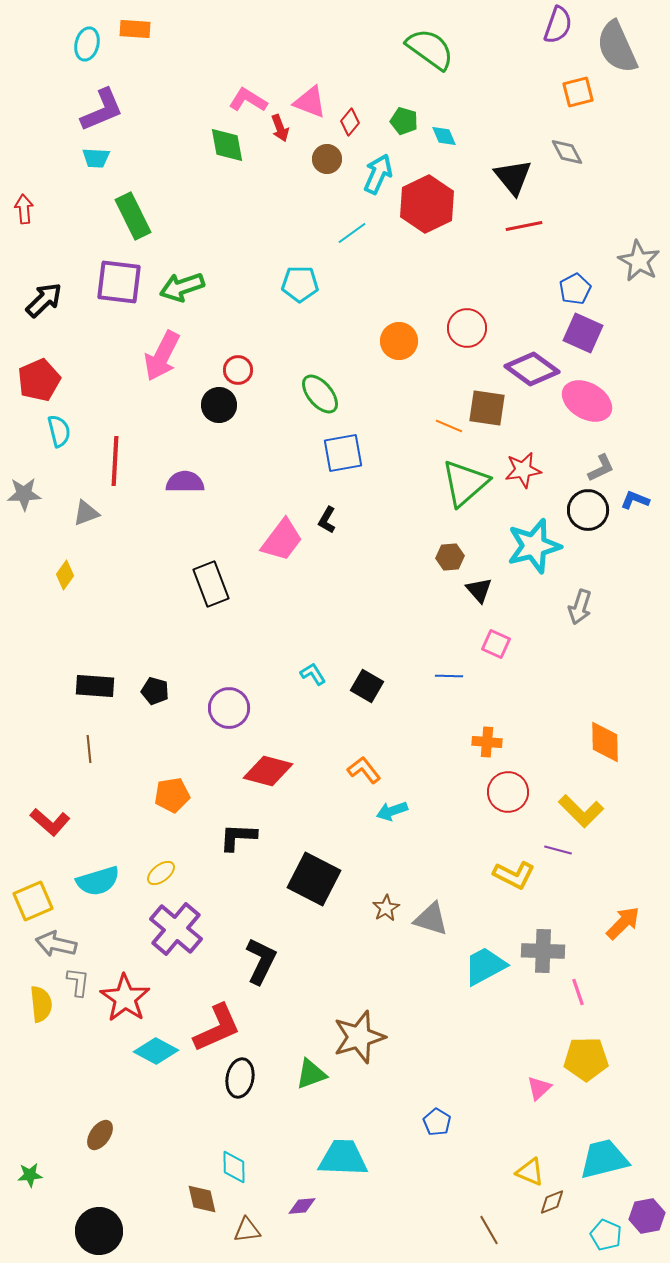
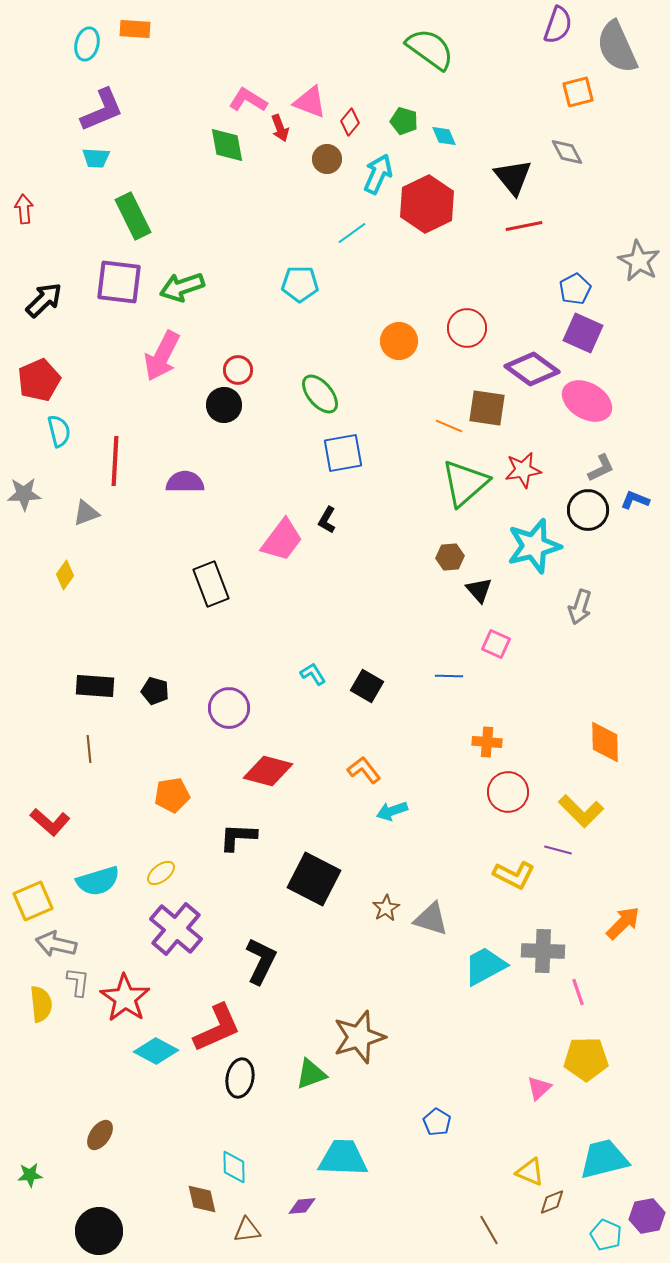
black circle at (219, 405): moved 5 px right
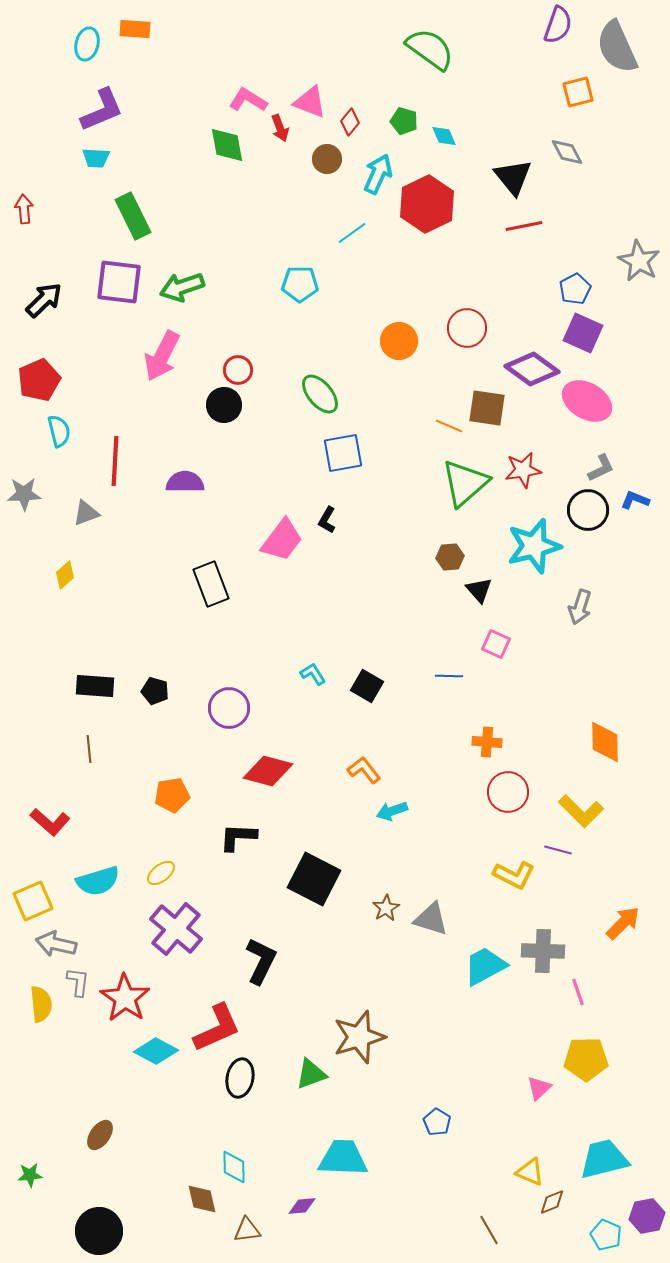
yellow diamond at (65, 575): rotated 12 degrees clockwise
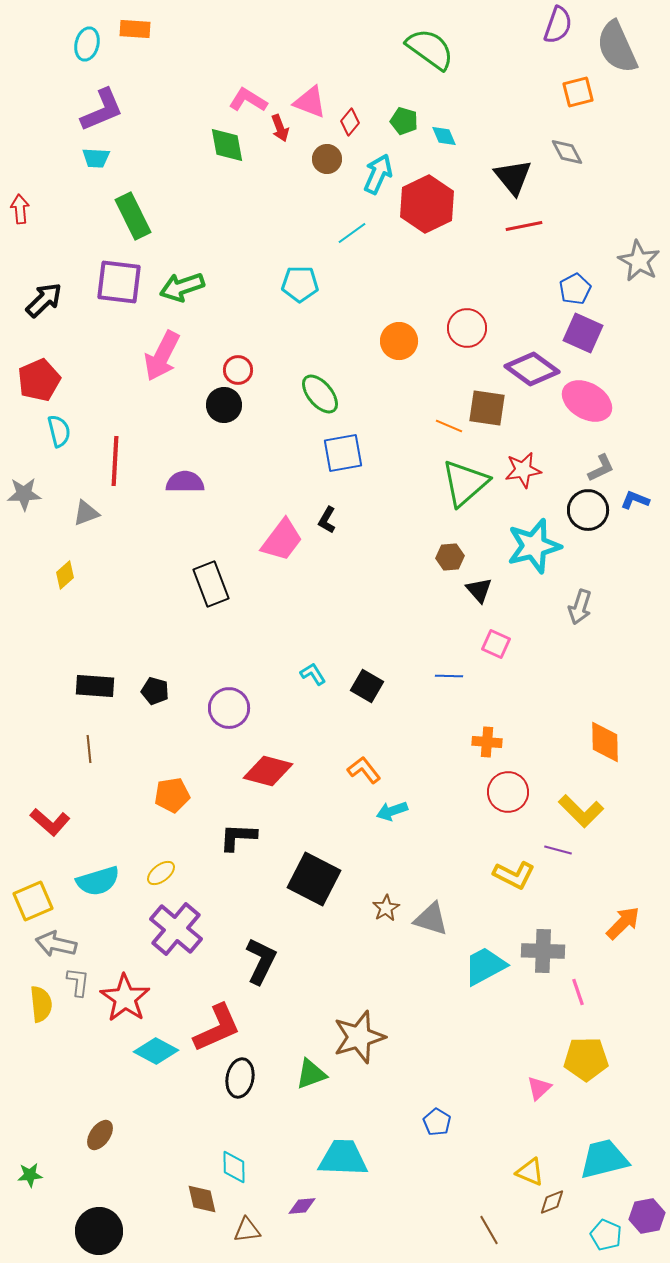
red arrow at (24, 209): moved 4 px left
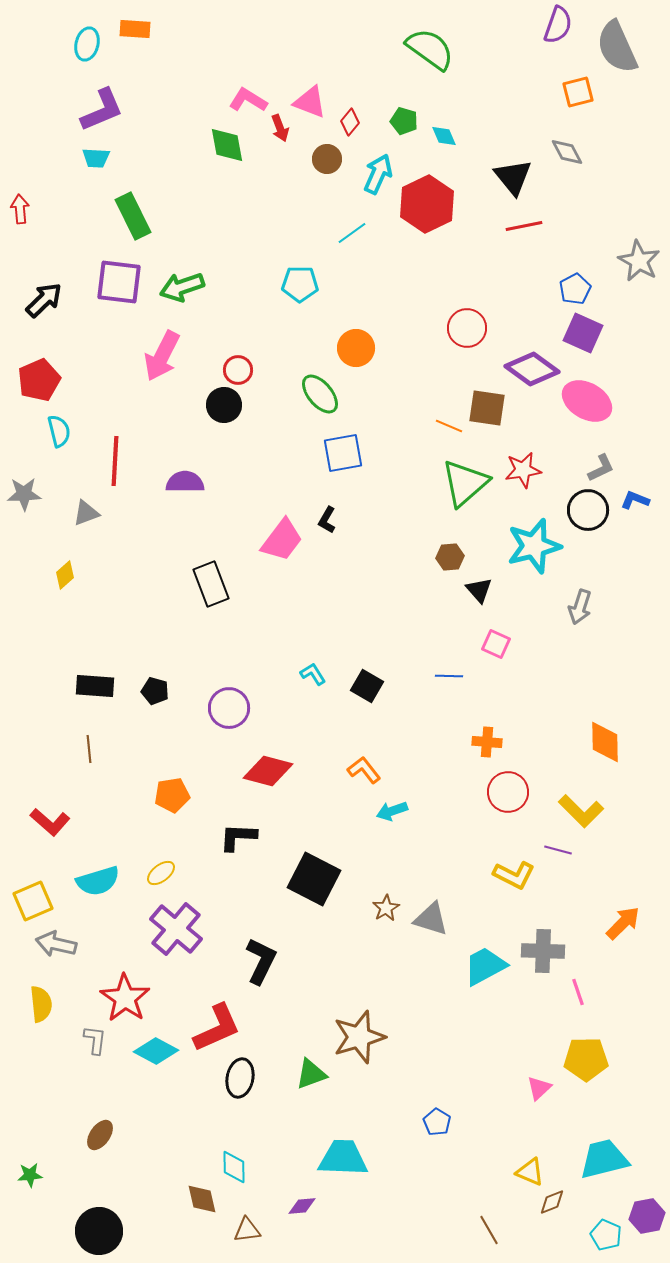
orange circle at (399, 341): moved 43 px left, 7 px down
gray L-shape at (78, 982): moved 17 px right, 58 px down
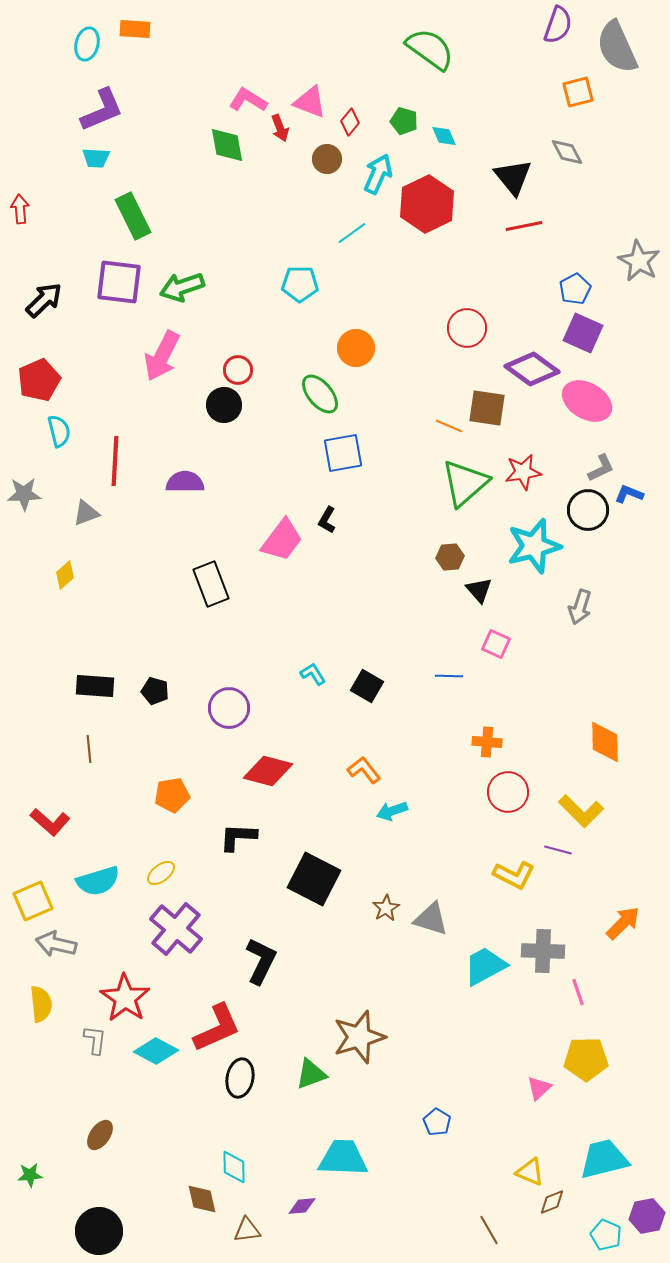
red star at (523, 470): moved 2 px down
blue L-shape at (635, 500): moved 6 px left, 6 px up
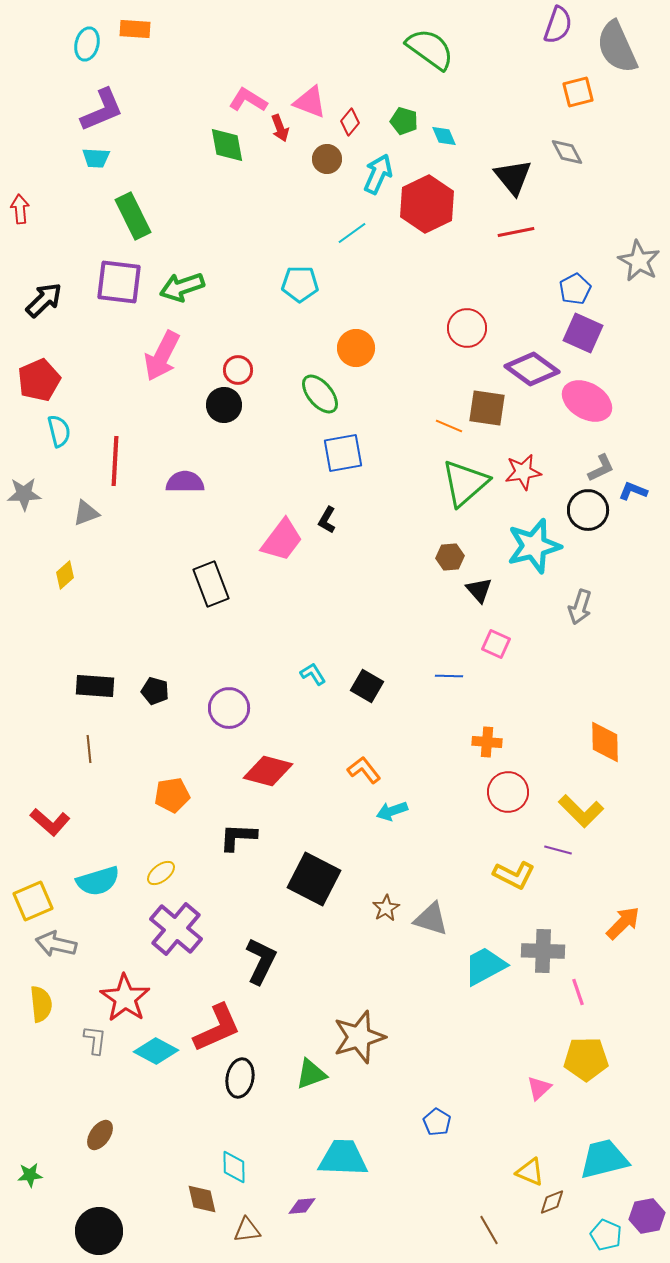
red line at (524, 226): moved 8 px left, 6 px down
blue L-shape at (629, 494): moved 4 px right, 3 px up
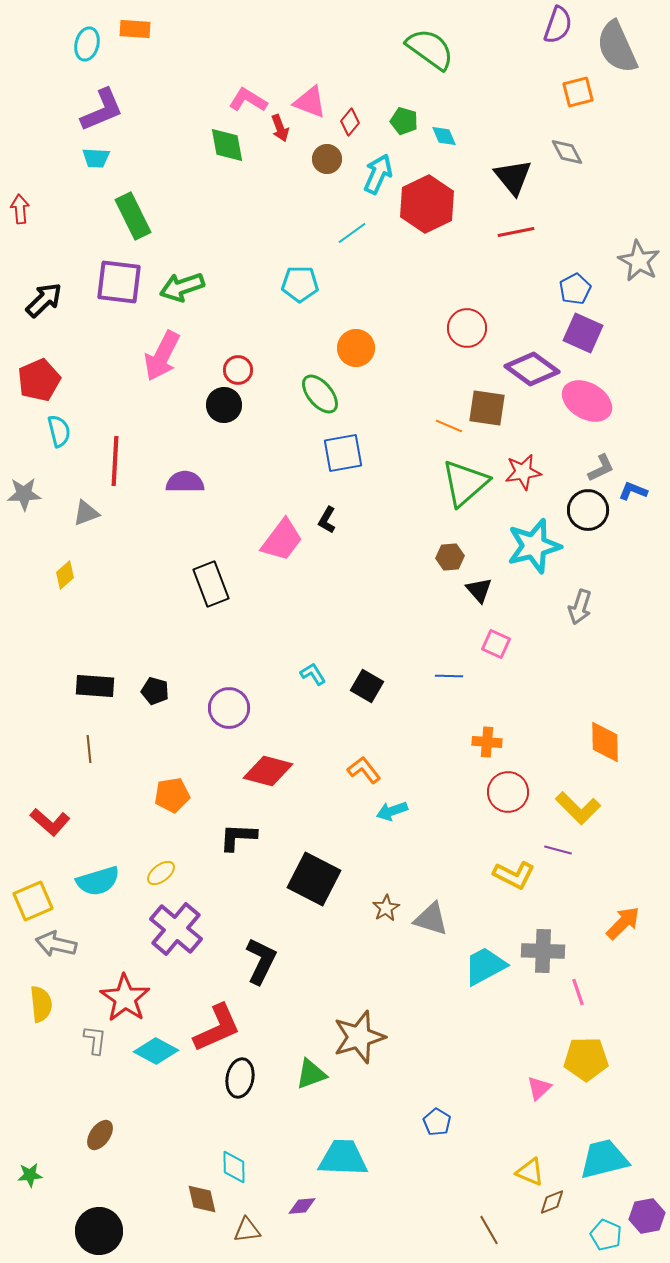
yellow L-shape at (581, 811): moved 3 px left, 3 px up
